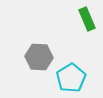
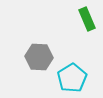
cyan pentagon: moved 1 px right
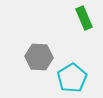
green rectangle: moved 3 px left, 1 px up
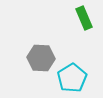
gray hexagon: moved 2 px right, 1 px down
